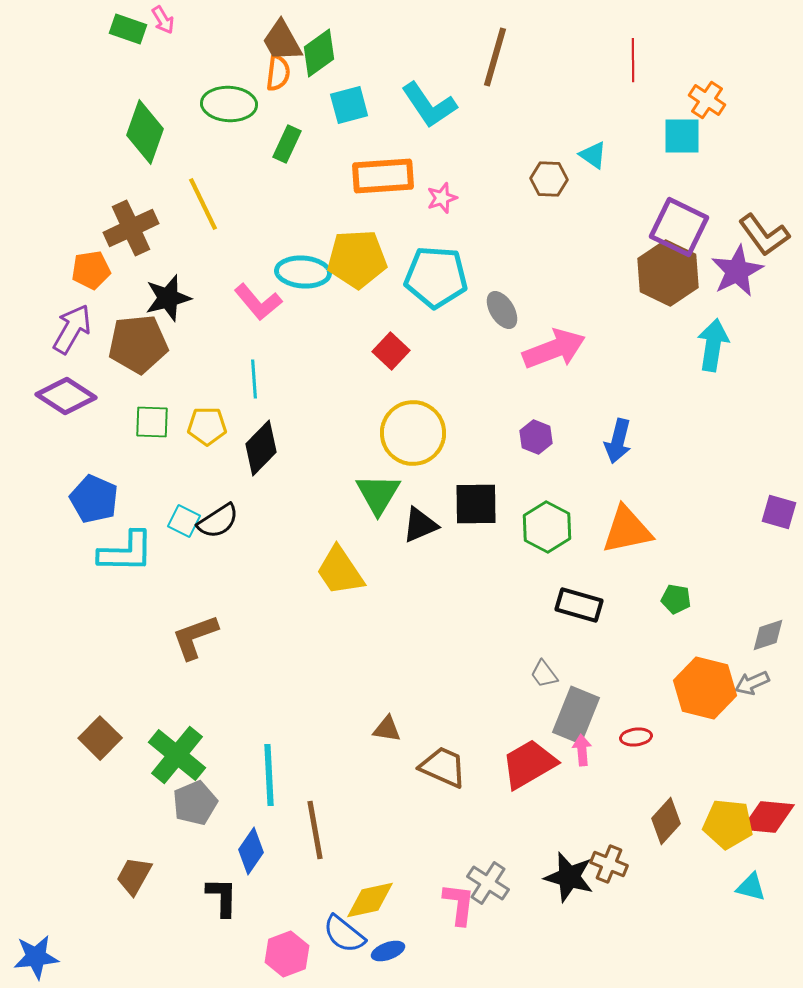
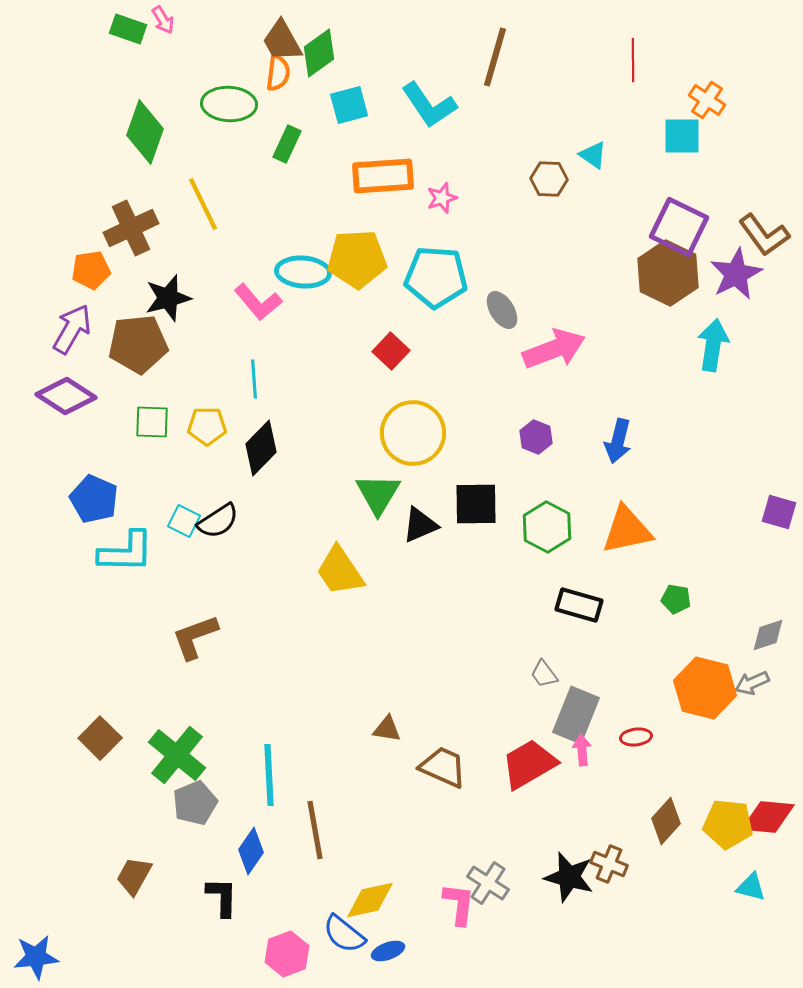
purple star at (737, 271): moved 1 px left, 3 px down
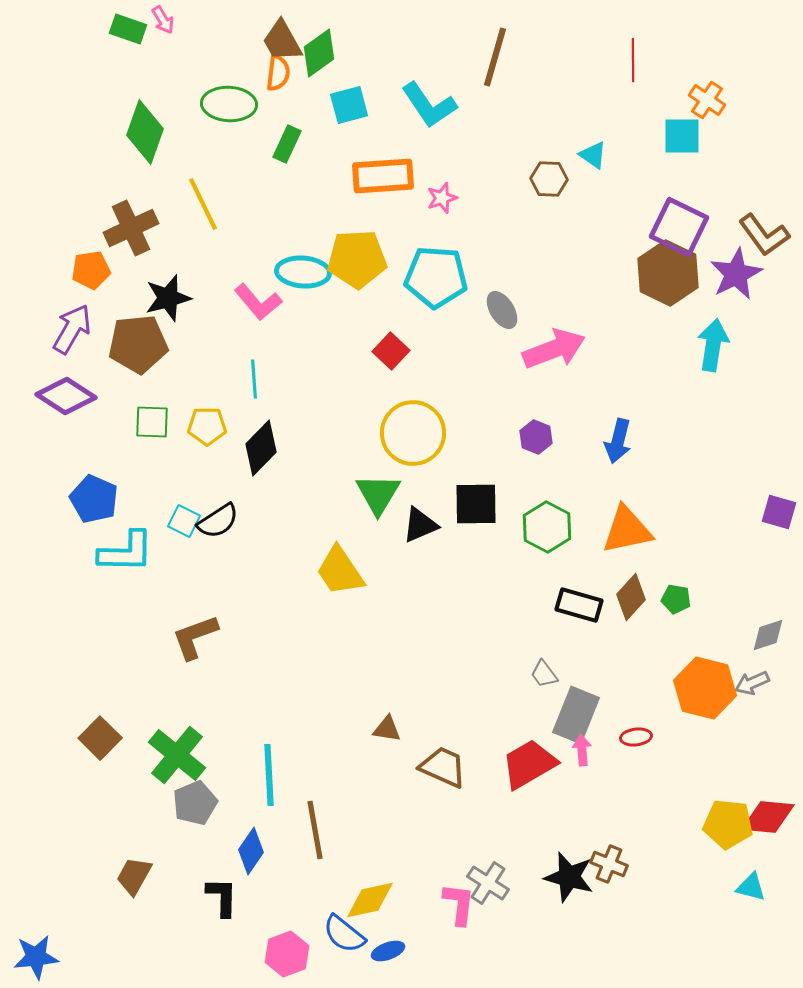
brown diamond at (666, 821): moved 35 px left, 224 px up
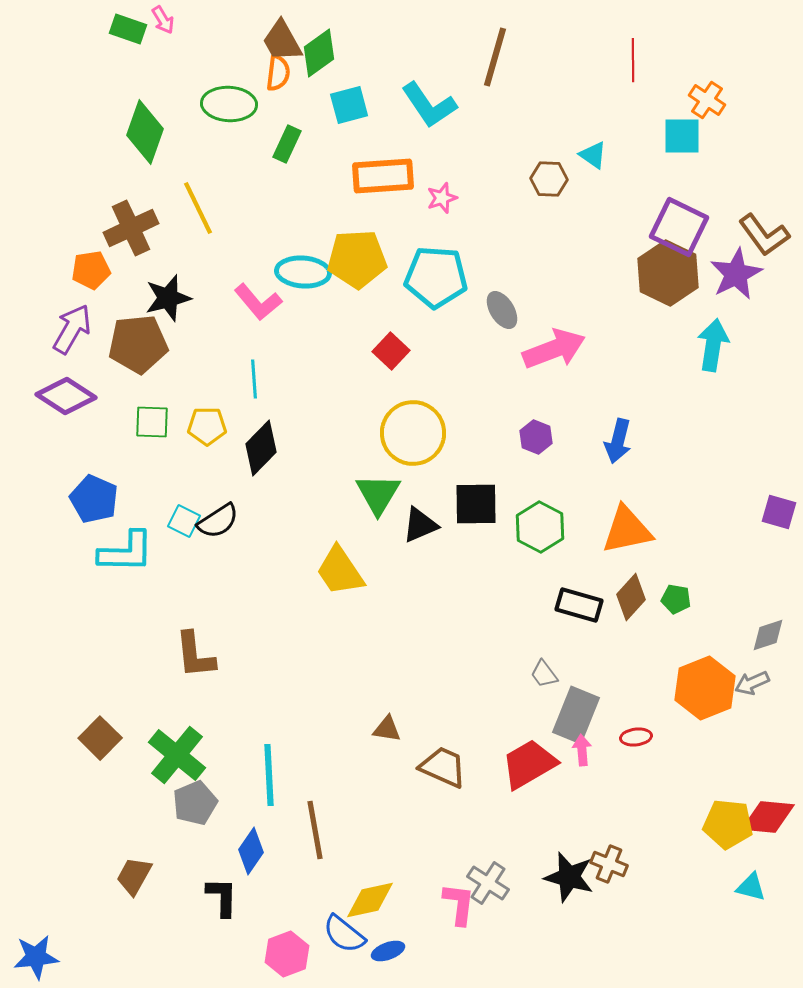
yellow line at (203, 204): moved 5 px left, 4 px down
green hexagon at (547, 527): moved 7 px left
brown L-shape at (195, 637): moved 18 px down; rotated 76 degrees counterclockwise
orange hexagon at (705, 688): rotated 24 degrees clockwise
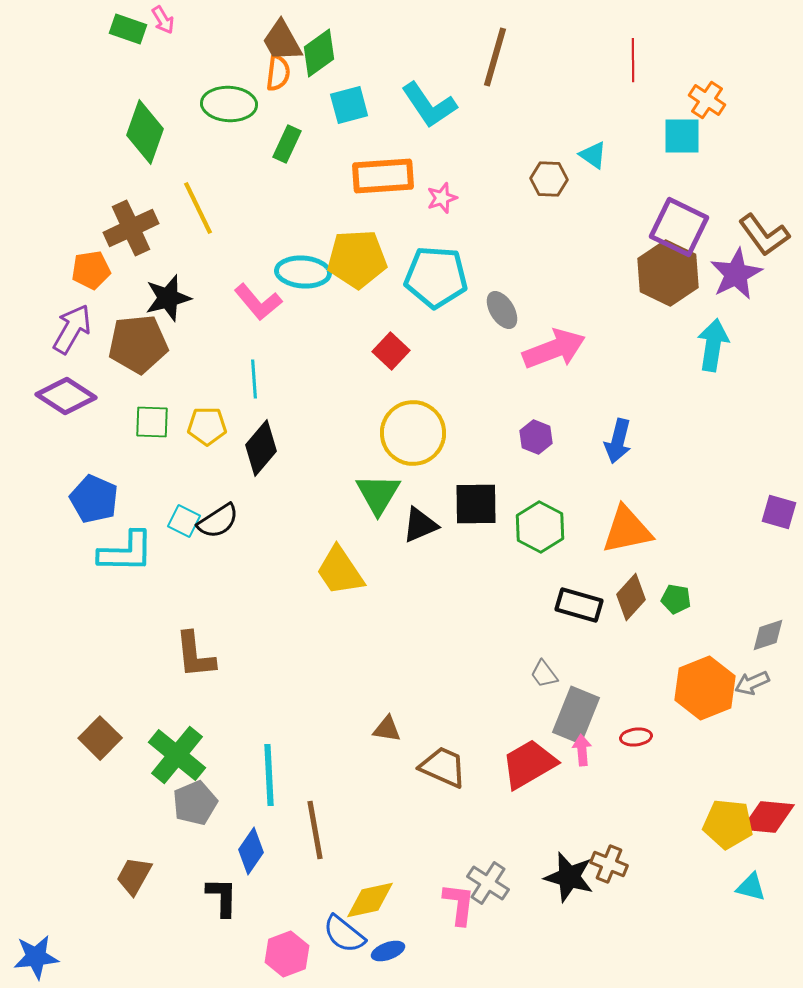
black diamond at (261, 448): rotated 4 degrees counterclockwise
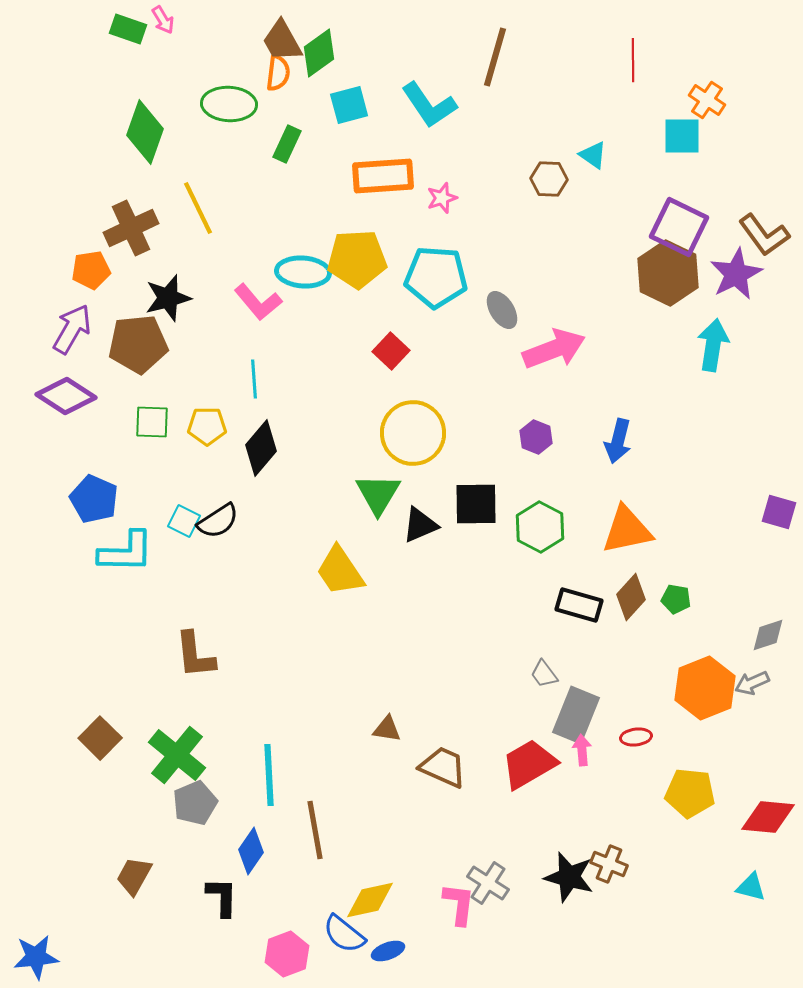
yellow pentagon at (728, 824): moved 38 px left, 31 px up
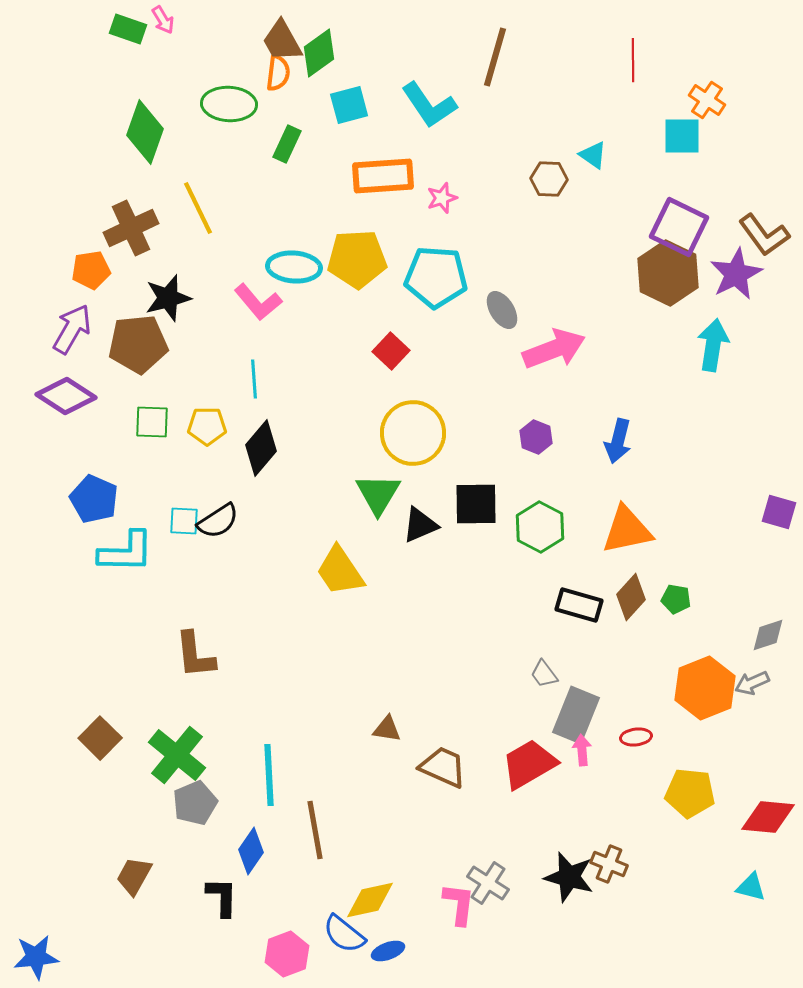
cyan ellipse at (303, 272): moved 9 px left, 5 px up
cyan square at (184, 521): rotated 24 degrees counterclockwise
